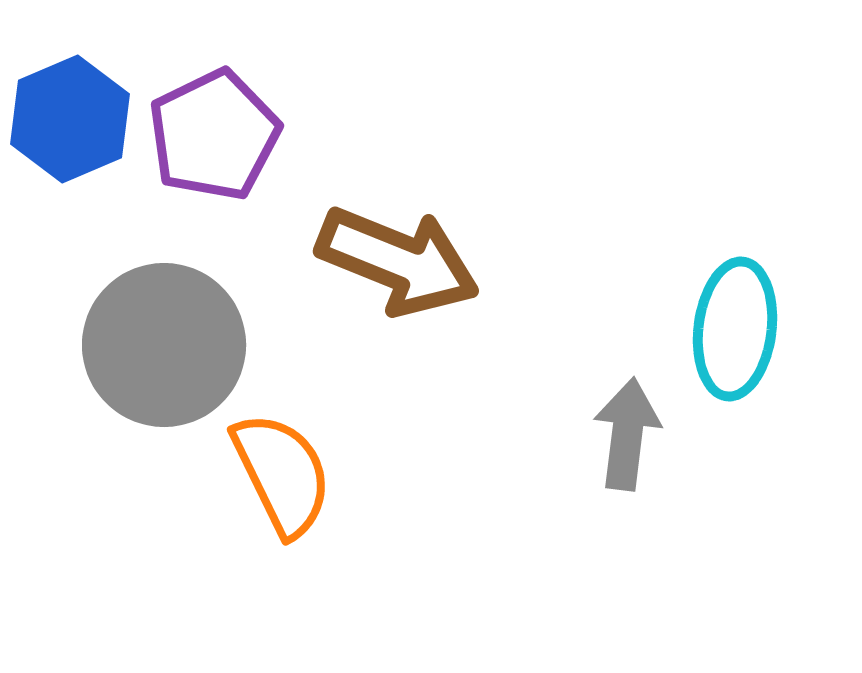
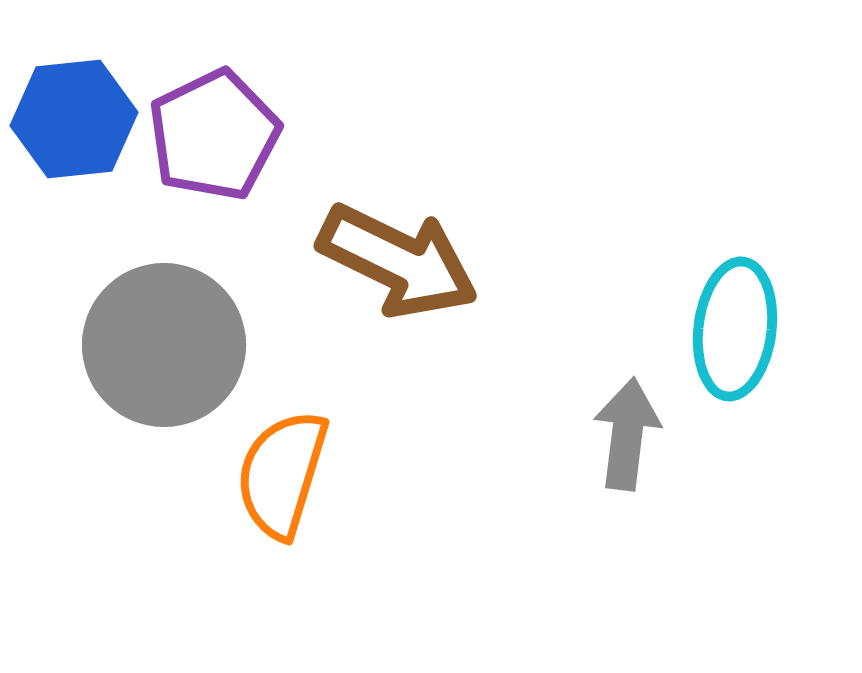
blue hexagon: moved 4 px right; rotated 17 degrees clockwise
brown arrow: rotated 4 degrees clockwise
orange semicircle: rotated 137 degrees counterclockwise
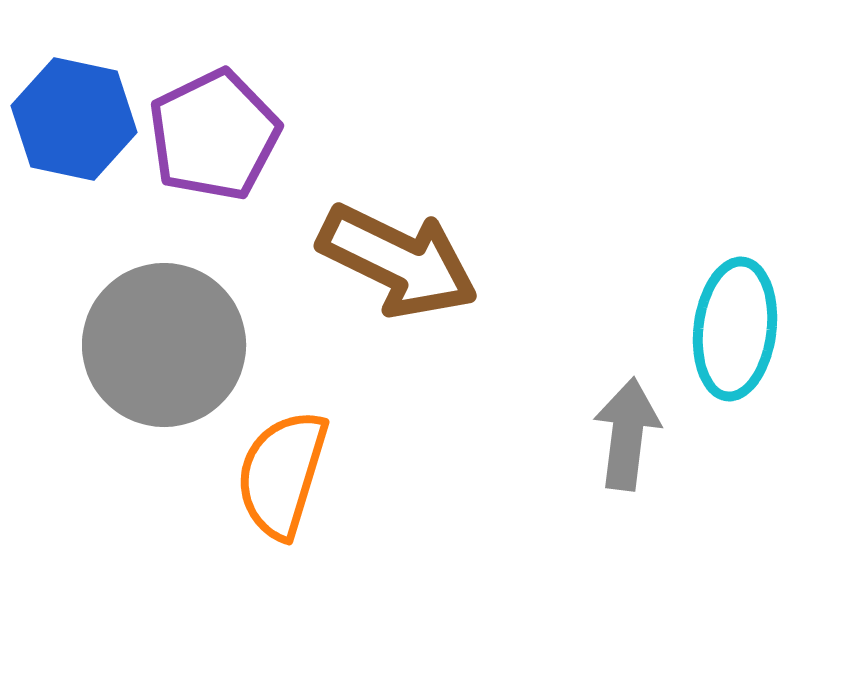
blue hexagon: rotated 18 degrees clockwise
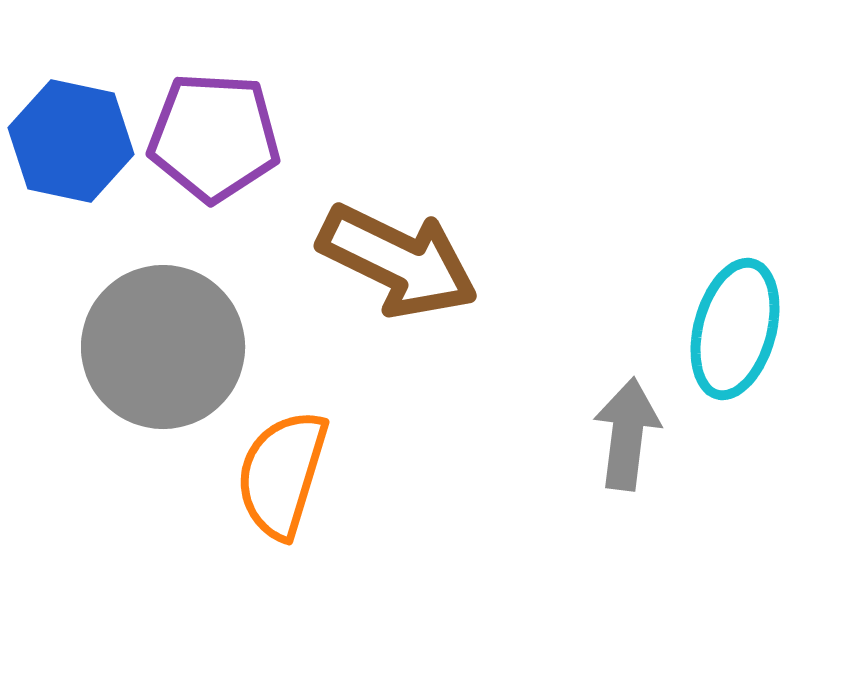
blue hexagon: moved 3 px left, 22 px down
purple pentagon: moved 2 px down; rotated 29 degrees clockwise
cyan ellipse: rotated 8 degrees clockwise
gray circle: moved 1 px left, 2 px down
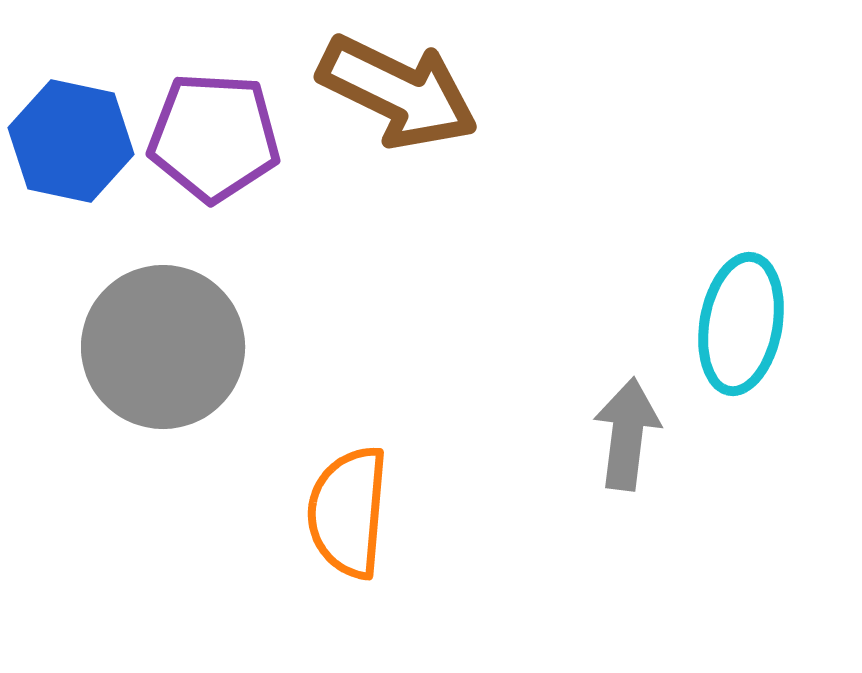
brown arrow: moved 169 px up
cyan ellipse: moved 6 px right, 5 px up; rotated 5 degrees counterclockwise
orange semicircle: moved 66 px right, 38 px down; rotated 12 degrees counterclockwise
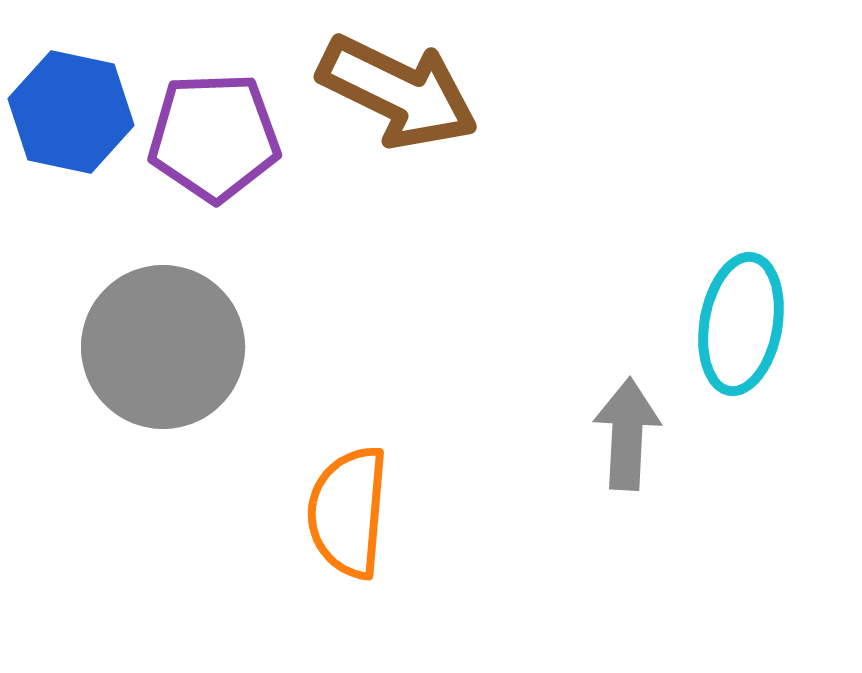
purple pentagon: rotated 5 degrees counterclockwise
blue hexagon: moved 29 px up
gray arrow: rotated 4 degrees counterclockwise
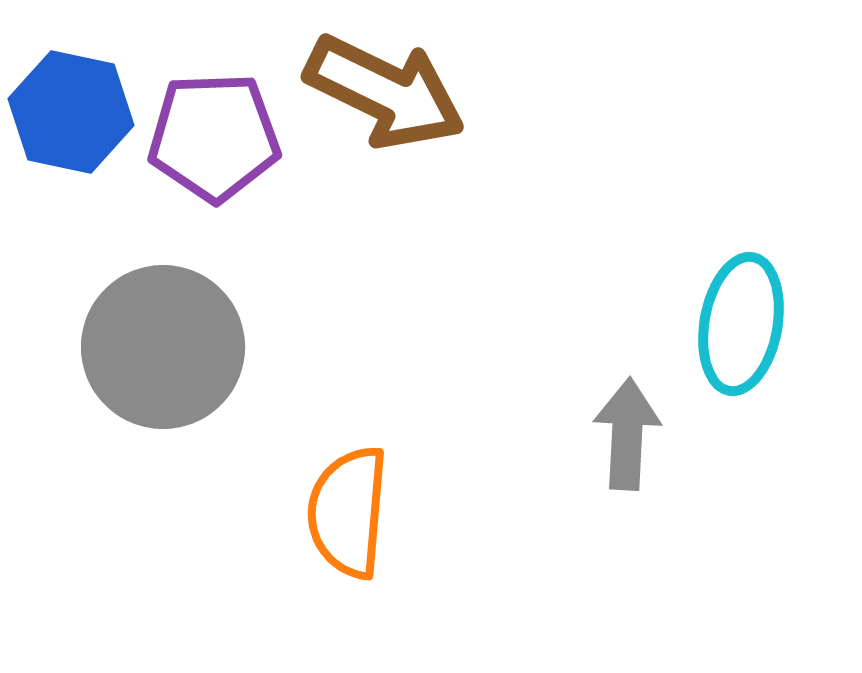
brown arrow: moved 13 px left
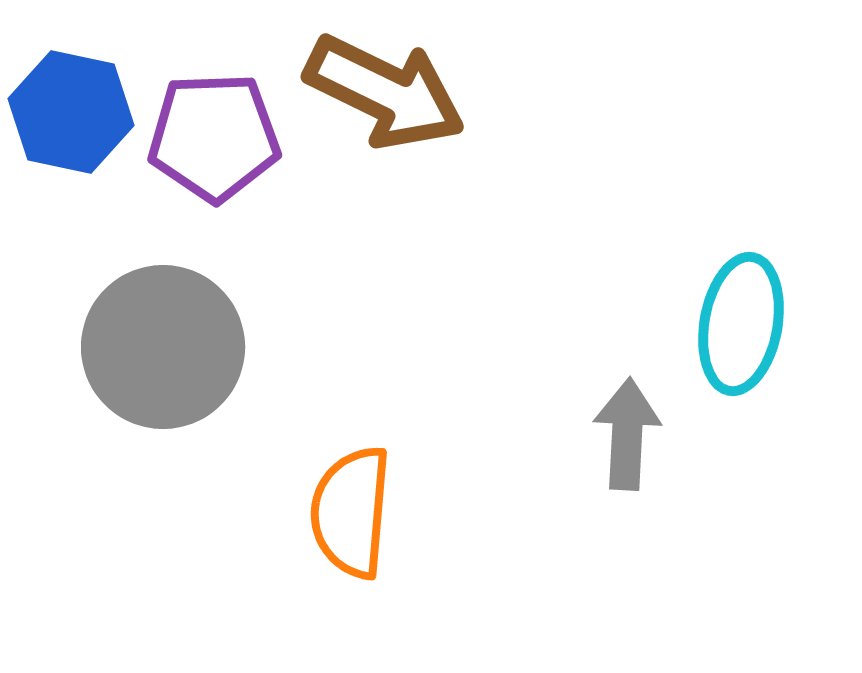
orange semicircle: moved 3 px right
